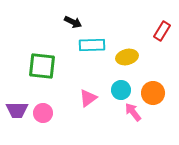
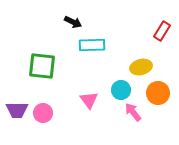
yellow ellipse: moved 14 px right, 10 px down
orange circle: moved 5 px right
pink triangle: moved 1 px right, 2 px down; rotated 30 degrees counterclockwise
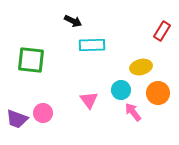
black arrow: moved 1 px up
green square: moved 11 px left, 6 px up
purple trapezoid: moved 9 px down; rotated 20 degrees clockwise
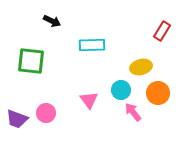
black arrow: moved 21 px left
green square: moved 1 px down
pink circle: moved 3 px right
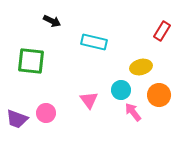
cyan rectangle: moved 2 px right, 3 px up; rotated 15 degrees clockwise
orange circle: moved 1 px right, 2 px down
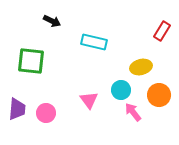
purple trapezoid: moved 10 px up; rotated 105 degrees counterclockwise
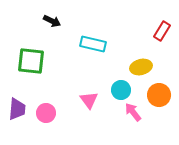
cyan rectangle: moved 1 px left, 2 px down
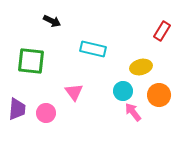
cyan rectangle: moved 5 px down
cyan circle: moved 2 px right, 1 px down
pink triangle: moved 15 px left, 8 px up
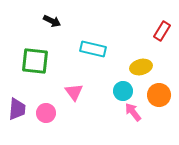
green square: moved 4 px right
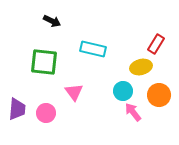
red rectangle: moved 6 px left, 13 px down
green square: moved 9 px right, 1 px down
